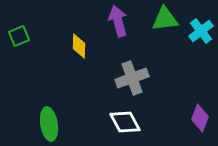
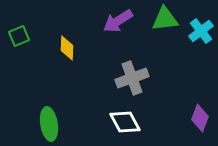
purple arrow: rotated 108 degrees counterclockwise
yellow diamond: moved 12 px left, 2 px down
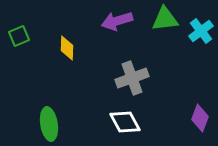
purple arrow: moved 1 px left; rotated 16 degrees clockwise
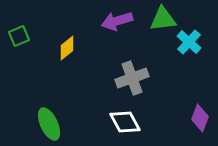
green triangle: moved 2 px left
cyan cross: moved 12 px left, 11 px down; rotated 10 degrees counterclockwise
yellow diamond: rotated 50 degrees clockwise
green ellipse: rotated 16 degrees counterclockwise
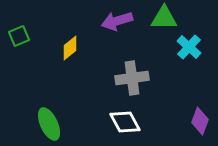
green triangle: moved 1 px right, 1 px up; rotated 8 degrees clockwise
cyan cross: moved 5 px down
yellow diamond: moved 3 px right
gray cross: rotated 12 degrees clockwise
purple diamond: moved 3 px down
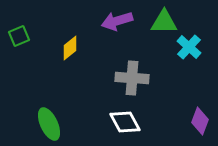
green triangle: moved 4 px down
gray cross: rotated 12 degrees clockwise
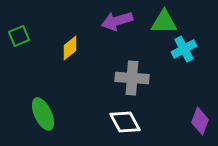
cyan cross: moved 5 px left, 2 px down; rotated 20 degrees clockwise
green ellipse: moved 6 px left, 10 px up
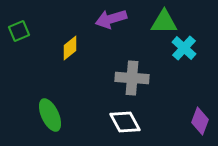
purple arrow: moved 6 px left, 2 px up
green square: moved 5 px up
cyan cross: moved 1 px up; rotated 20 degrees counterclockwise
green ellipse: moved 7 px right, 1 px down
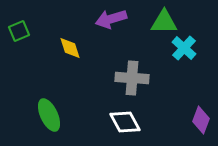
yellow diamond: rotated 70 degrees counterclockwise
green ellipse: moved 1 px left
purple diamond: moved 1 px right, 1 px up
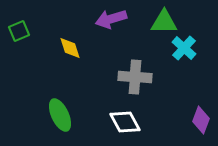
gray cross: moved 3 px right, 1 px up
green ellipse: moved 11 px right
